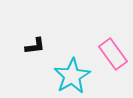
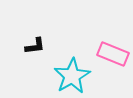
pink rectangle: rotated 32 degrees counterclockwise
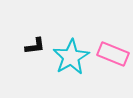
cyan star: moved 1 px left, 19 px up
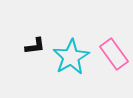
pink rectangle: moved 1 px right; rotated 32 degrees clockwise
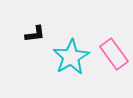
black L-shape: moved 12 px up
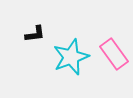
cyan star: rotated 9 degrees clockwise
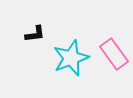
cyan star: moved 1 px down
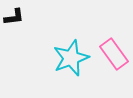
black L-shape: moved 21 px left, 17 px up
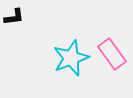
pink rectangle: moved 2 px left
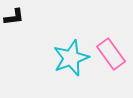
pink rectangle: moved 1 px left
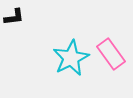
cyan star: rotated 6 degrees counterclockwise
